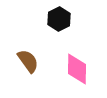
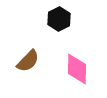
brown semicircle: rotated 80 degrees clockwise
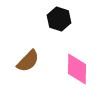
black hexagon: rotated 15 degrees counterclockwise
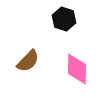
black hexagon: moved 5 px right
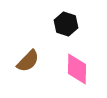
black hexagon: moved 2 px right, 5 px down
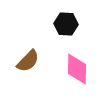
black hexagon: rotated 15 degrees counterclockwise
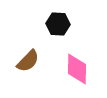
black hexagon: moved 8 px left
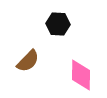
pink diamond: moved 4 px right, 6 px down
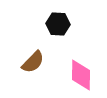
brown semicircle: moved 5 px right, 1 px down
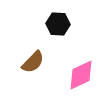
pink diamond: rotated 64 degrees clockwise
